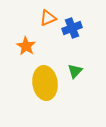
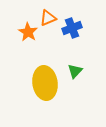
orange star: moved 2 px right, 14 px up
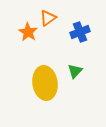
orange triangle: rotated 12 degrees counterclockwise
blue cross: moved 8 px right, 4 px down
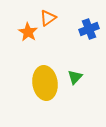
blue cross: moved 9 px right, 3 px up
green triangle: moved 6 px down
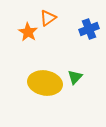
yellow ellipse: rotated 72 degrees counterclockwise
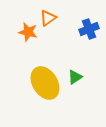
orange star: rotated 18 degrees counterclockwise
green triangle: rotated 14 degrees clockwise
yellow ellipse: rotated 48 degrees clockwise
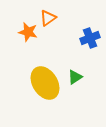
blue cross: moved 1 px right, 9 px down
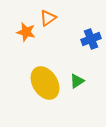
orange star: moved 2 px left
blue cross: moved 1 px right, 1 px down
green triangle: moved 2 px right, 4 px down
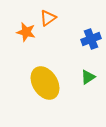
green triangle: moved 11 px right, 4 px up
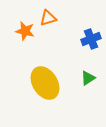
orange triangle: rotated 18 degrees clockwise
orange star: moved 1 px left, 1 px up
green triangle: moved 1 px down
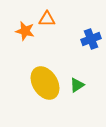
orange triangle: moved 1 px left, 1 px down; rotated 18 degrees clockwise
green triangle: moved 11 px left, 7 px down
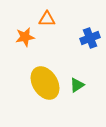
orange star: moved 6 px down; rotated 24 degrees counterclockwise
blue cross: moved 1 px left, 1 px up
